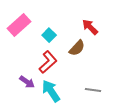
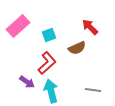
pink rectangle: moved 1 px left, 1 px down
cyan square: rotated 24 degrees clockwise
brown semicircle: rotated 24 degrees clockwise
red L-shape: moved 1 px left, 1 px down
cyan arrow: rotated 20 degrees clockwise
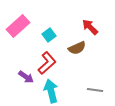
cyan square: rotated 16 degrees counterclockwise
purple arrow: moved 1 px left, 5 px up
gray line: moved 2 px right
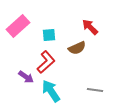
cyan square: rotated 32 degrees clockwise
red L-shape: moved 1 px left, 1 px up
cyan arrow: rotated 20 degrees counterclockwise
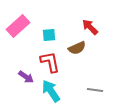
red L-shape: moved 4 px right; rotated 60 degrees counterclockwise
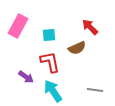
pink rectangle: rotated 20 degrees counterclockwise
cyan arrow: moved 2 px right
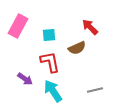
purple arrow: moved 1 px left, 2 px down
gray line: rotated 21 degrees counterclockwise
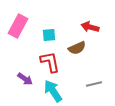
red arrow: rotated 30 degrees counterclockwise
gray line: moved 1 px left, 6 px up
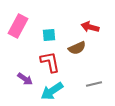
cyan arrow: moved 1 px left; rotated 90 degrees counterclockwise
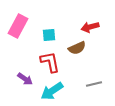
red arrow: rotated 30 degrees counterclockwise
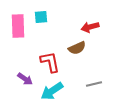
pink rectangle: rotated 30 degrees counterclockwise
cyan square: moved 8 px left, 18 px up
